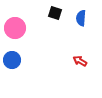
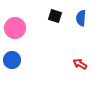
black square: moved 3 px down
red arrow: moved 3 px down
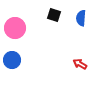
black square: moved 1 px left, 1 px up
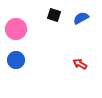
blue semicircle: rotated 56 degrees clockwise
pink circle: moved 1 px right, 1 px down
blue circle: moved 4 px right
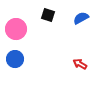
black square: moved 6 px left
blue circle: moved 1 px left, 1 px up
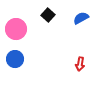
black square: rotated 24 degrees clockwise
red arrow: rotated 112 degrees counterclockwise
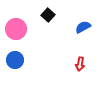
blue semicircle: moved 2 px right, 9 px down
blue circle: moved 1 px down
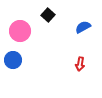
pink circle: moved 4 px right, 2 px down
blue circle: moved 2 px left
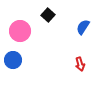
blue semicircle: rotated 28 degrees counterclockwise
red arrow: rotated 24 degrees counterclockwise
